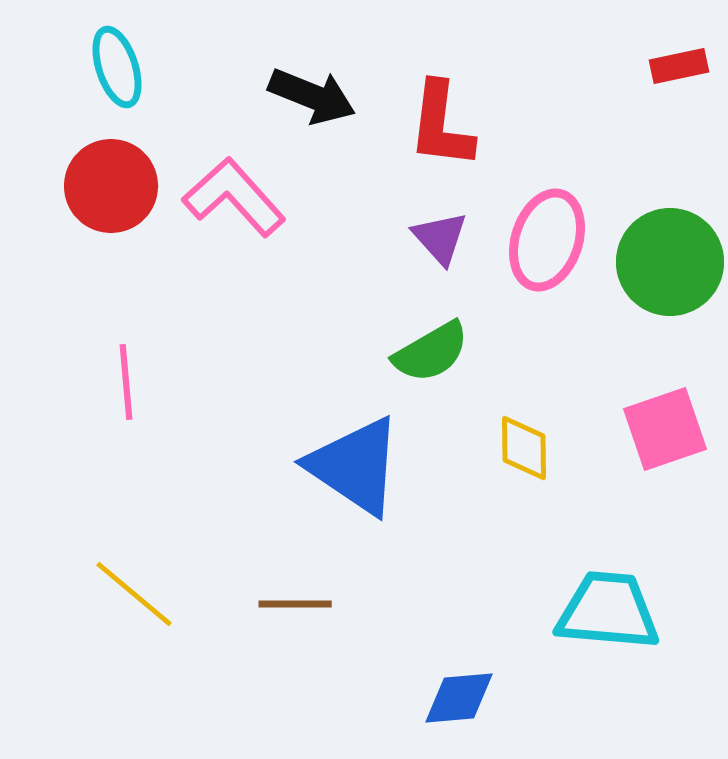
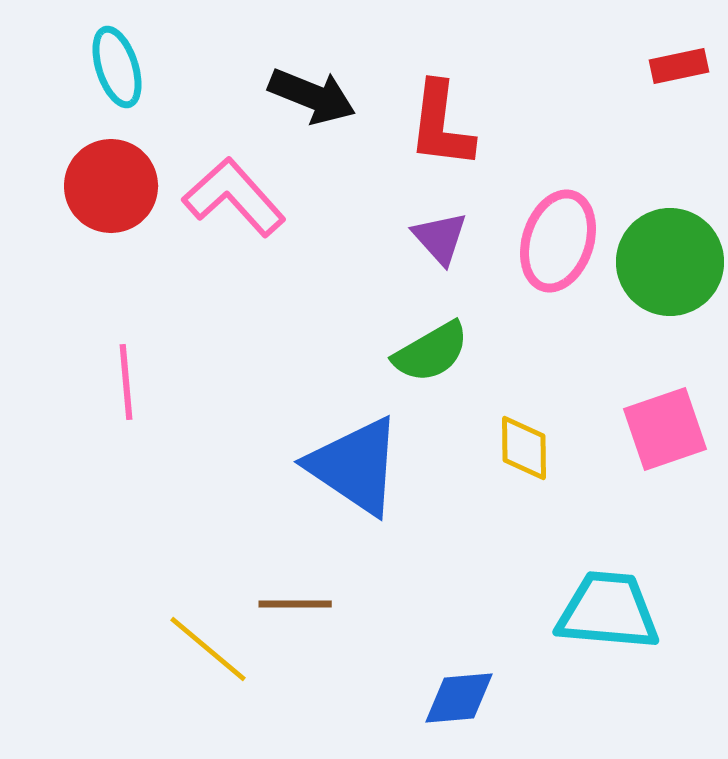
pink ellipse: moved 11 px right, 1 px down
yellow line: moved 74 px right, 55 px down
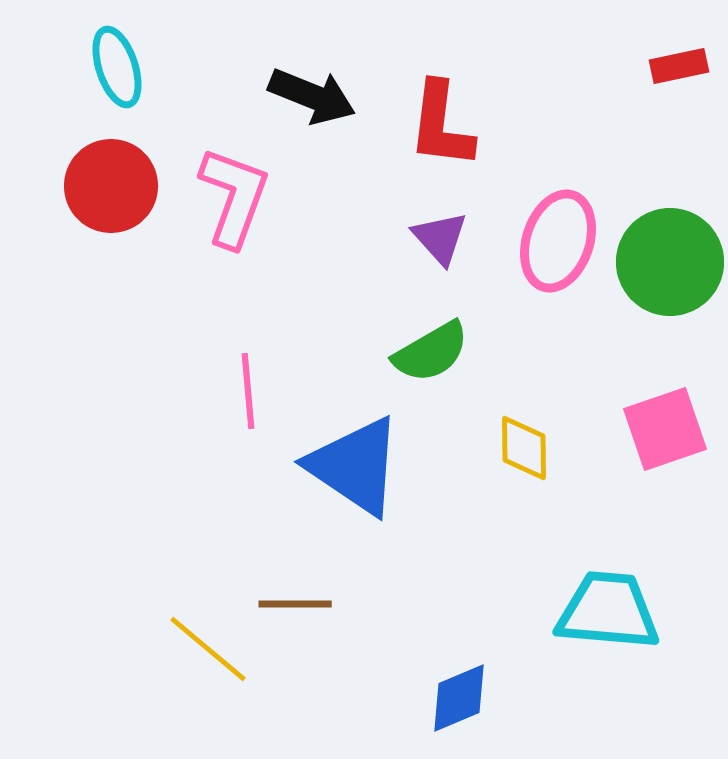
pink L-shape: rotated 62 degrees clockwise
pink line: moved 122 px right, 9 px down
blue diamond: rotated 18 degrees counterclockwise
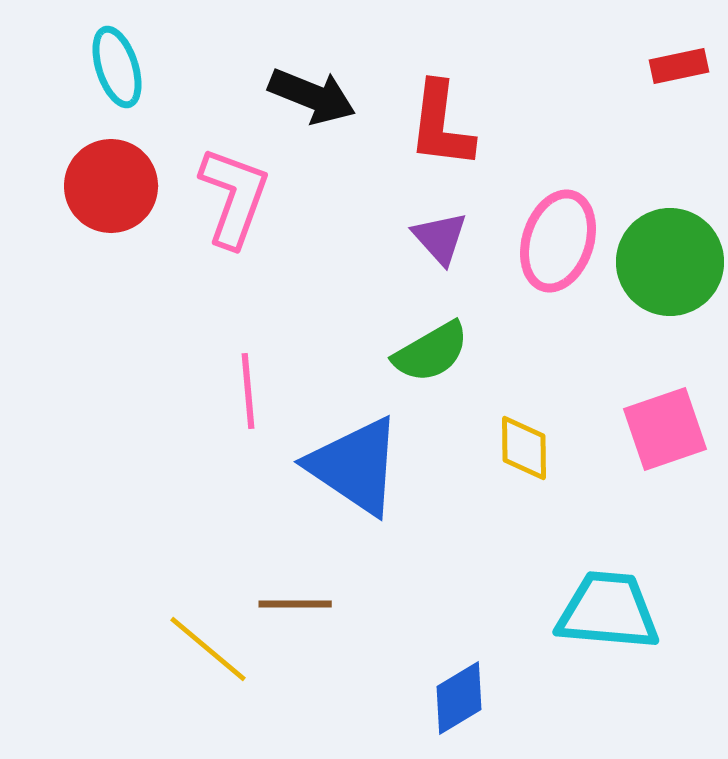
blue diamond: rotated 8 degrees counterclockwise
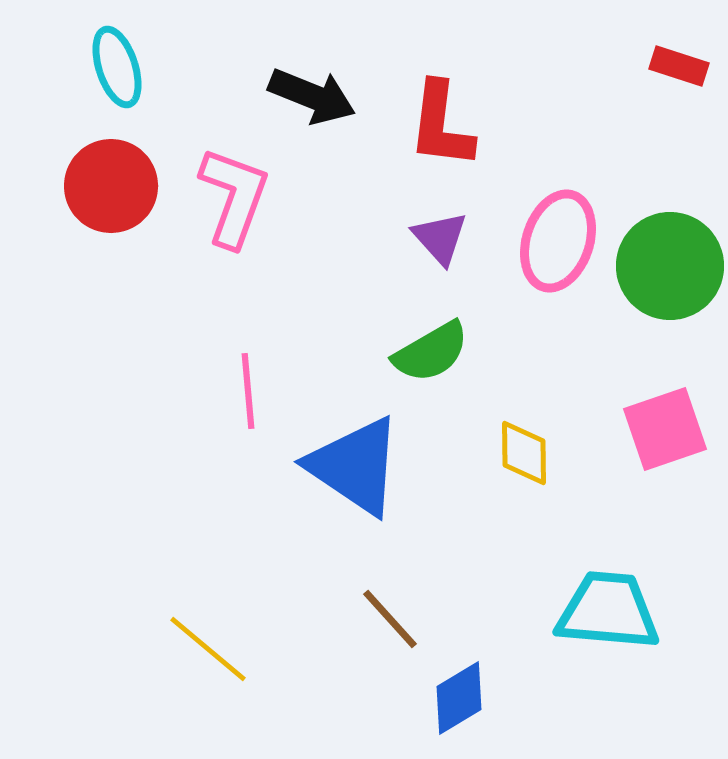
red rectangle: rotated 30 degrees clockwise
green circle: moved 4 px down
yellow diamond: moved 5 px down
brown line: moved 95 px right, 15 px down; rotated 48 degrees clockwise
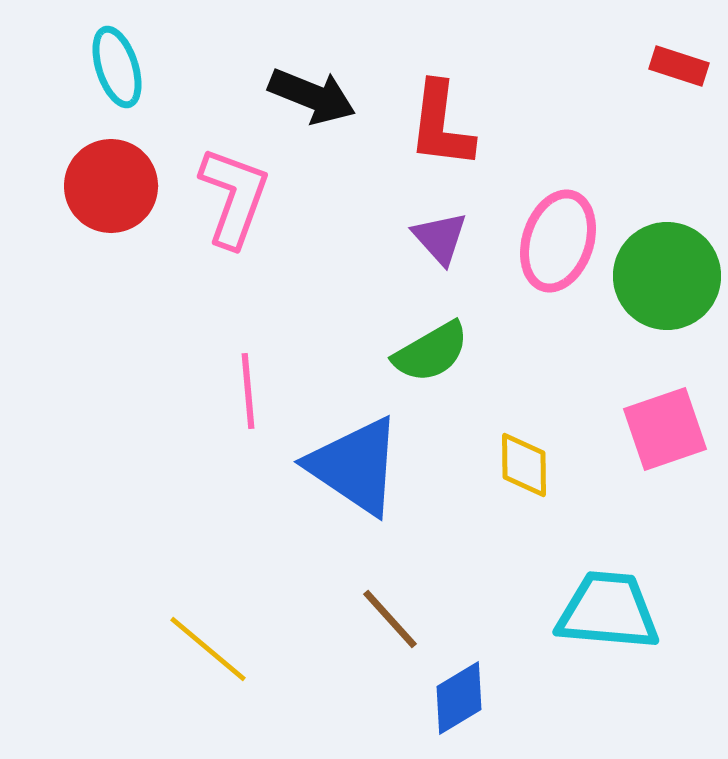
green circle: moved 3 px left, 10 px down
yellow diamond: moved 12 px down
